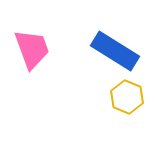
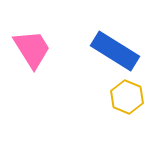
pink trapezoid: rotated 12 degrees counterclockwise
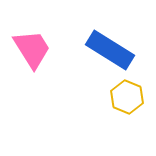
blue rectangle: moved 5 px left, 1 px up
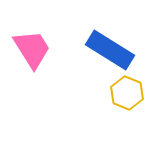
yellow hexagon: moved 4 px up
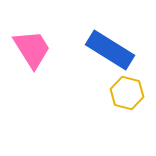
yellow hexagon: rotated 8 degrees counterclockwise
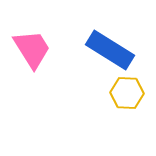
yellow hexagon: rotated 12 degrees counterclockwise
